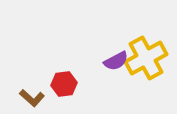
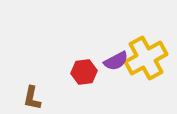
red hexagon: moved 20 px right, 12 px up
brown L-shape: rotated 60 degrees clockwise
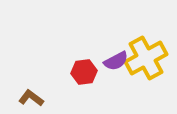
brown L-shape: moved 1 px left; rotated 115 degrees clockwise
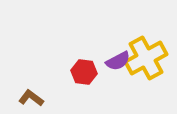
purple semicircle: moved 2 px right
red hexagon: rotated 15 degrees clockwise
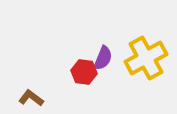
purple semicircle: moved 15 px left, 3 px up; rotated 40 degrees counterclockwise
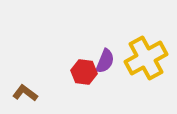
purple semicircle: moved 2 px right, 3 px down
brown L-shape: moved 6 px left, 5 px up
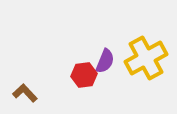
red hexagon: moved 3 px down; rotated 15 degrees counterclockwise
brown L-shape: rotated 10 degrees clockwise
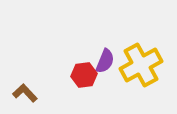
yellow cross: moved 5 px left, 7 px down
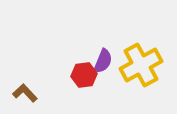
purple semicircle: moved 2 px left
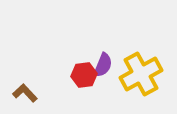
purple semicircle: moved 4 px down
yellow cross: moved 9 px down
